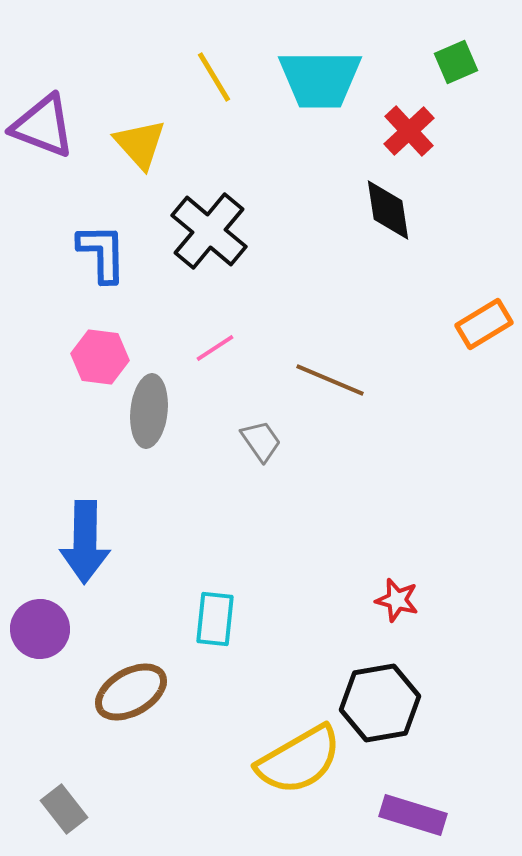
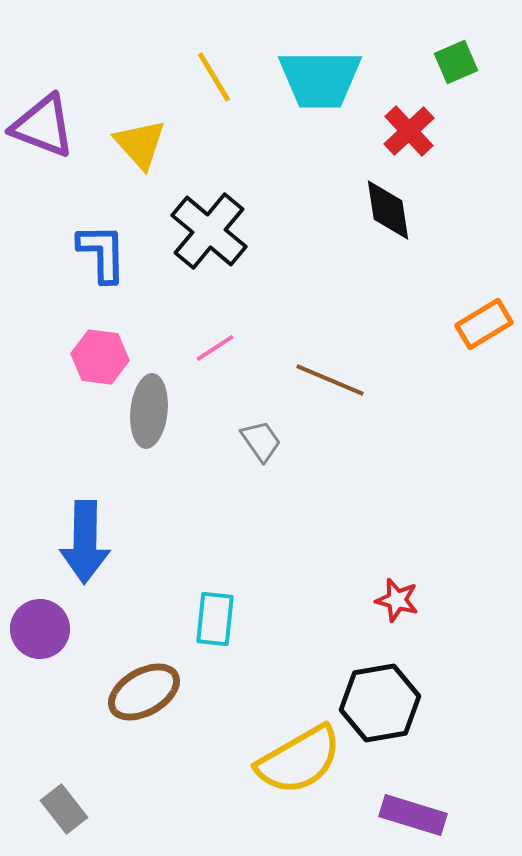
brown ellipse: moved 13 px right
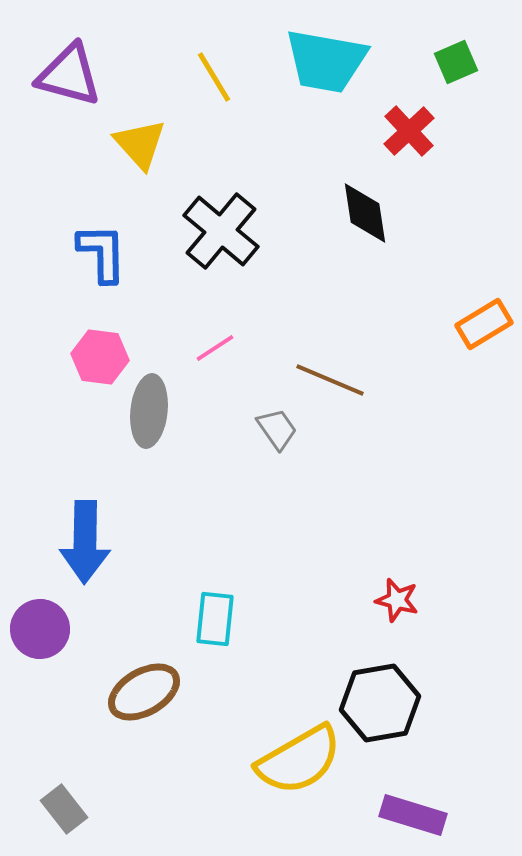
cyan trapezoid: moved 6 px right, 18 px up; rotated 10 degrees clockwise
purple triangle: moved 26 px right, 51 px up; rotated 6 degrees counterclockwise
black diamond: moved 23 px left, 3 px down
black cross: moved 12 px right
gray trapezoid: moved 16 px right, 12 px up
